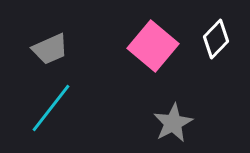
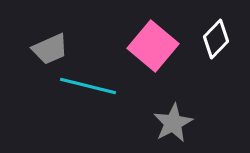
cyan line: moved 37 px right, 22 px up; rotated 66 degrees clockwise
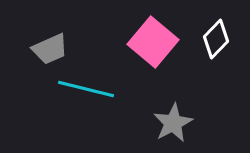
pink square: moved 4 px up
cyan line: moved 2 px left, 3 px down
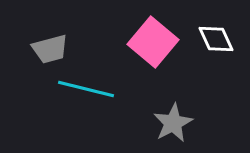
white diamond: rotated 69 degrees counterclockwise
gray trapezoid: rotated 9 degrees clockwise
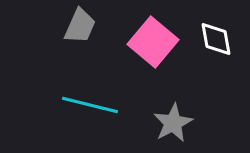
white diamond: rotated 15 degrees clockwise
gray trapezoid: moved 30 px right, 23 px up; rotated 51 degrees counterclockwise
cyan line: moved 4 px right, 16 px down
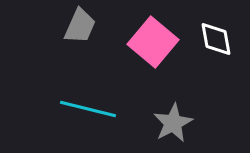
cyan line: moved 2 px left, 4 px down
